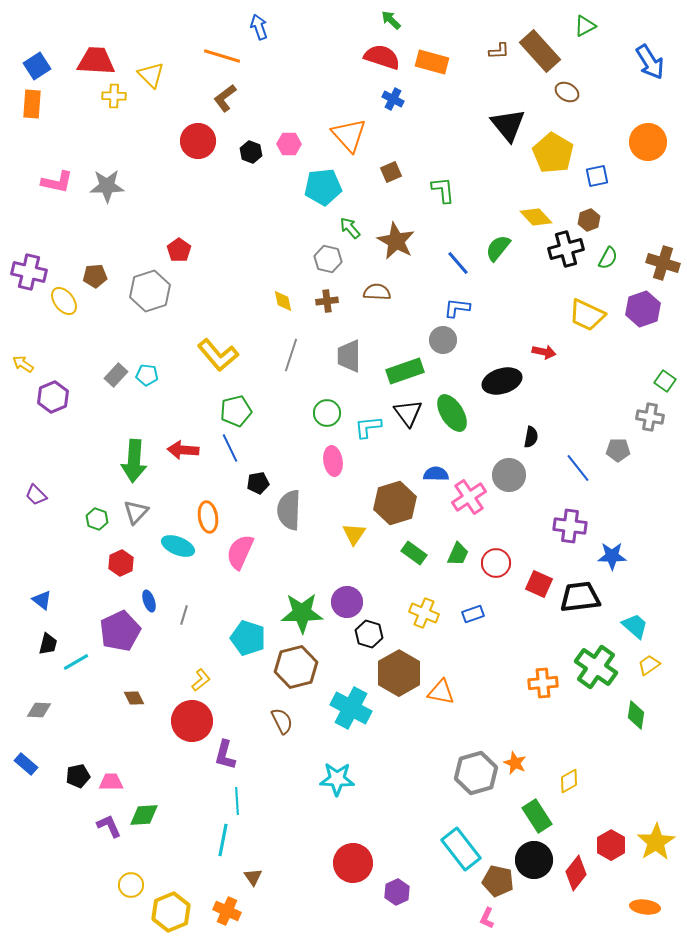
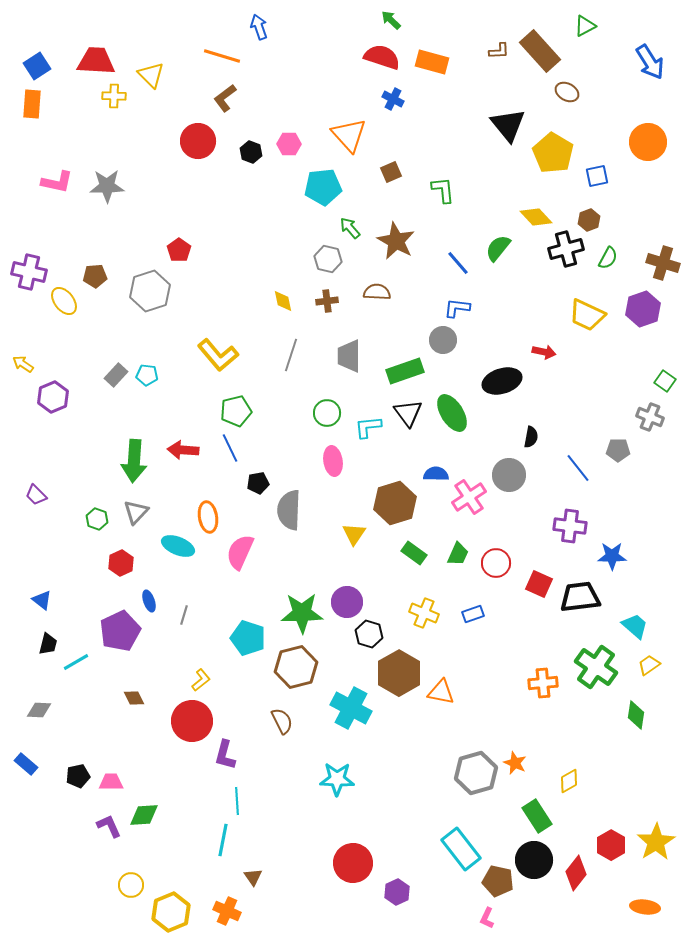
gray cross at (650, 417): rotated 12 degrees clockwise
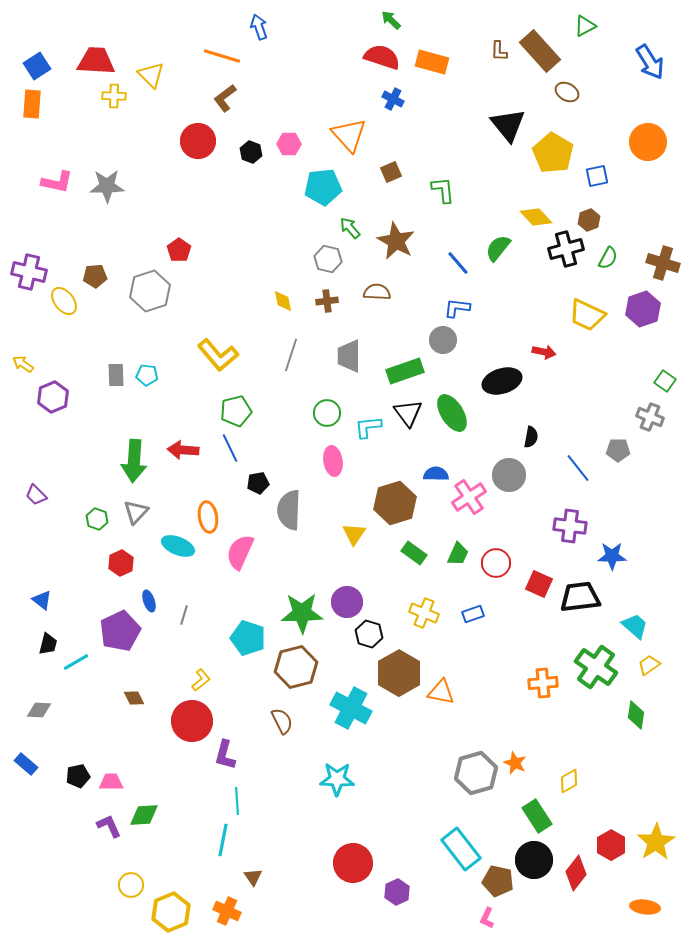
brown L-shape at (499, 51): rotated 95 degrees clockwise
gray rectangle at (116, 375): rotated 45 degrees counterclockwise
